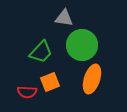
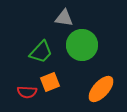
orange ellipse: moved 9 px right, 10 px down; rotated 24 degrees clockwise
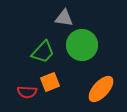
green trapezoid: moved 2 px right
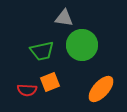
green trapezoid: moved 1 px left, 1 px up; rotated 35 degrees clockwise
red semicircle: moved 2 px up
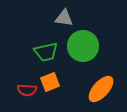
green circle: moved 1 px right, 1 px down
green trapezoid: moved 4 px right, 1 px down
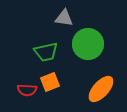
green circle: moved 5 px right, 2 px up
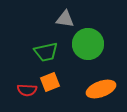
gray triangle: moved 1 px right, 1 px down
orange ellipse: rotated 28 degrees clockwise
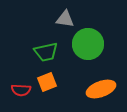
orange square: moved 3 px left
red semicircle: moved 6 px left
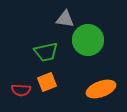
green circle: moved 4 px up
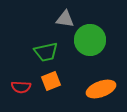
green circle: moved 2 px right
orange square: moved 4 px right, 1 px up
red semicircle: moved 3 px up
